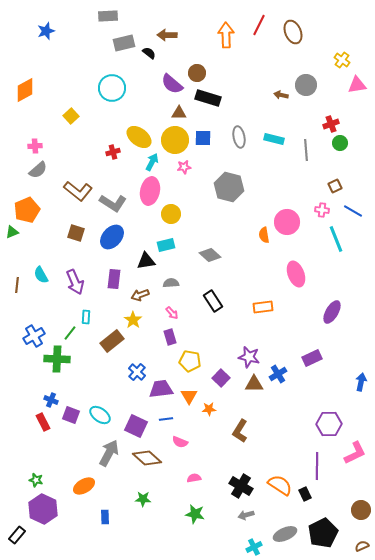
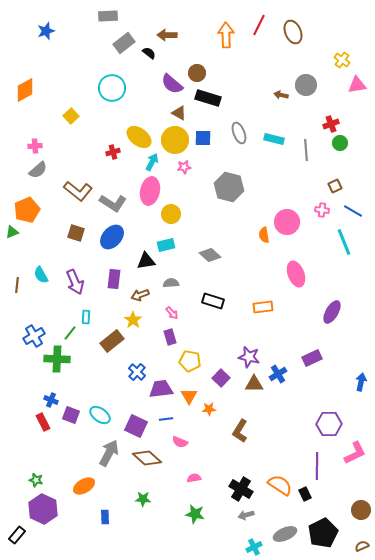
gray rectangle at (124, 43): rotated 25 degrees counterclockwise
brown triangle at (179, 113): rotated 28 degrees clockwise
gray ellipse at (239, 137): moved 4 px up; rotated 10 degrees counterclockwise
cyan line at (336, 239): moved 8 px right, 3 px down
black rectangle at (213, 301): rotated 40 degrees counterclockwise
black cross at (241, 486): moved 3 px down
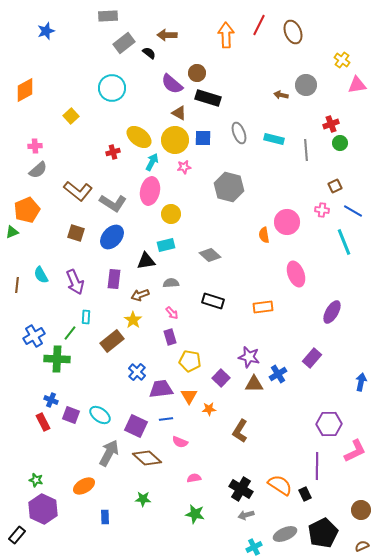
purple rectangle at (312, 358): rotated 24 degrees counterclockwise
pink L-shape at (355, 453): moved 2 px up
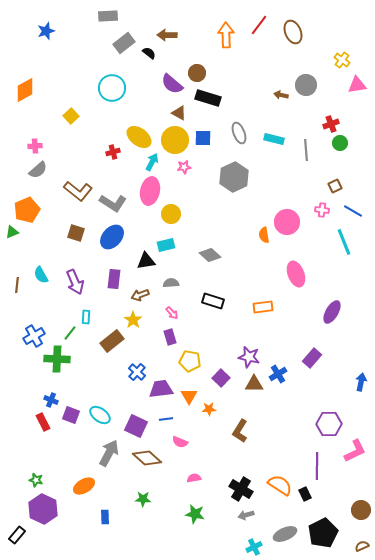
red line at (259, 25): rotated 10 degrees clockwise
gray hexagon at (229, 187): moved 5 px right, 10 px up; rotated 20 degrees clockwise
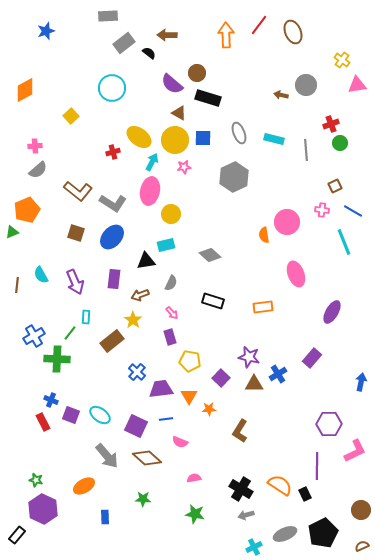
gray semicircle at (171, 283): rotated 119 degrees clockwise
gray arrow at (109, 453): moved 2 px left, 3 px down; rotated 112 degrees clockwise
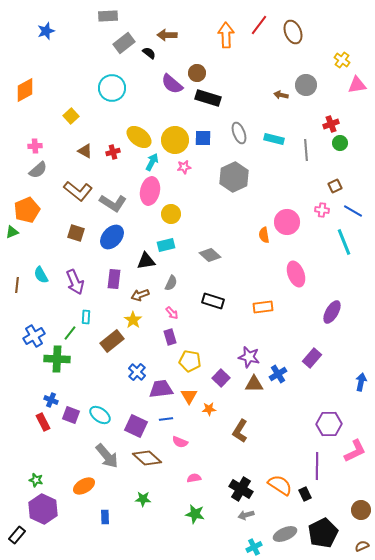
brown triangle at (179, 113): moved 94 px left, 38 px down
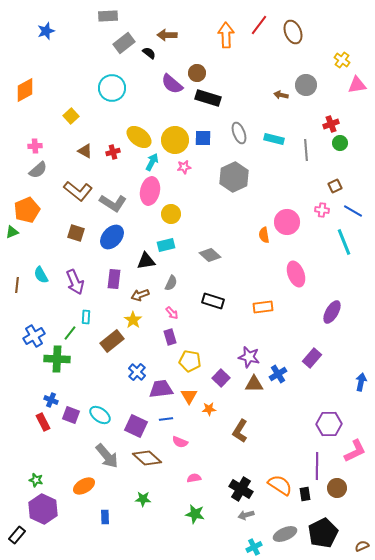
black rectangle at (305, 494): rotated 16 degrees clockwise
brown circle at (361, 510): moved 24 px left, 22 px up
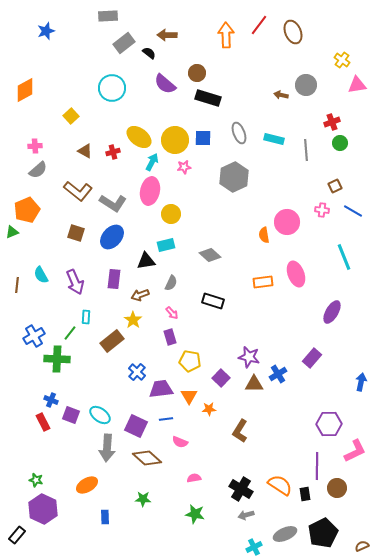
purple semicircle at (172, 84): moved 7 px left
red cross at (331, 124): moved 1 px right, 2 px up
cyan line at (344, 242): moved 15 px down
orange rectangle at (263, 307): moved 25 px up
gray arrow at (107, 456): moved 8 px up; rotated 44 degrees clockwise
orange ellipse at (84, 486): moved 3 px right, 1 px up
